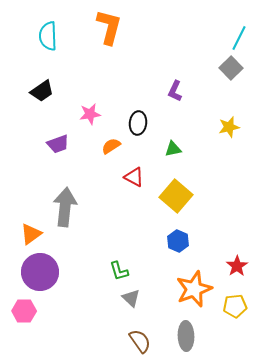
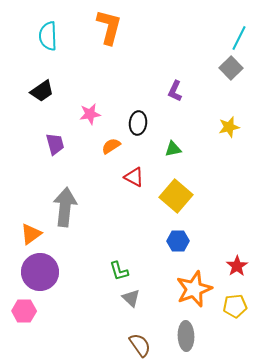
purple trapezoid: moved 3 px left; rotated 85 degrees counterclockwise
blue hexagon: rotated 25 degrees counterclockwise
brown semicircle: moved 4 px down
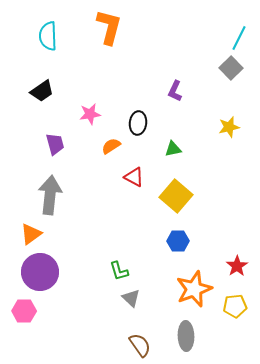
gray arrow: moved 15 px left, 12 px up
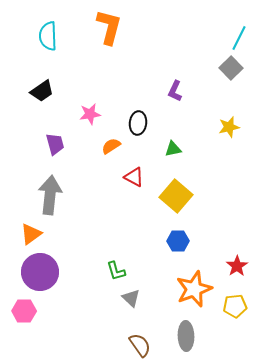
green L-shape: moved 3 px left
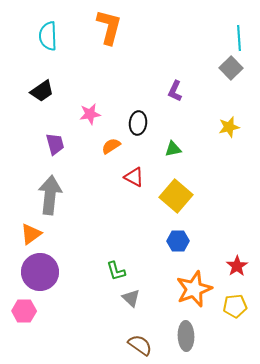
cyan line: rotated 30 degrees counterclockwise
brown semicircle: rotated 20 degrees counterclockwise
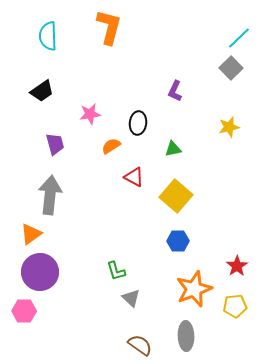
cyan line: rotated 50 degrees clockwise
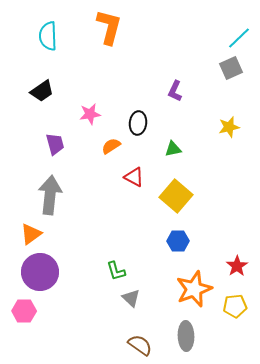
gray square: rotated 20 degrees clockwise
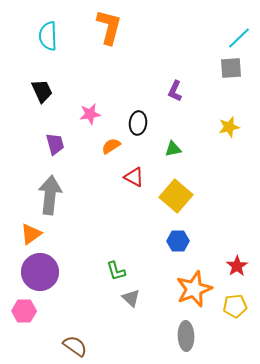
gray square: rotated 20 degrees clockwise
black trapezoid: rotated 80 degrees counterclockwise
brown semicircle: moved 65 px left, 1 px down
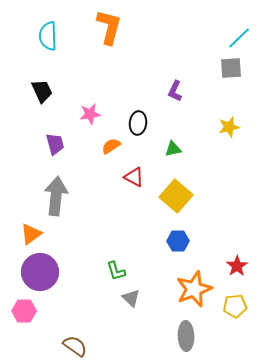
gray arrow: moved 6 px right, 1 px down
